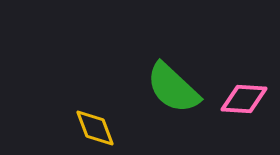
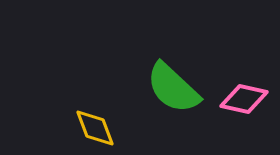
pink diamond: rotated 9 degrees clockwise
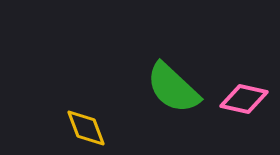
yellow diamond: moved 9 px left
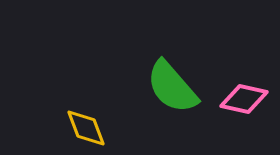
green semicircle: moved 1 px left, 1 px up; rotated 6 degrees clockwise
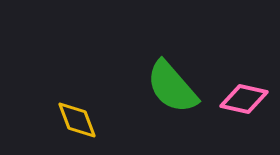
yellow diamond: moved 9 px left, 8 px up
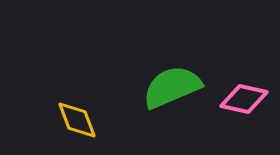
green semicircle: rotated 108 degrees clockwise
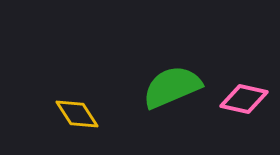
yellow diamond: moved 6 px up; rotated 12 degrees counterclockwise
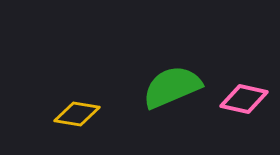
yellow diamond: rotated 48 degrees counterclockwise
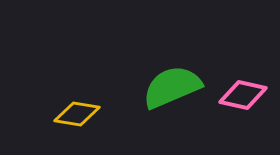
pink diamond: moved 1 px left, 4 px up
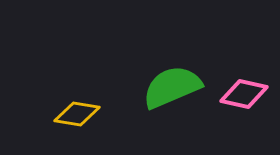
pink diamond: moved 1 px right, 1 px up
